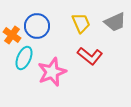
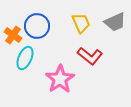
orange cross: moved 1 px right
cyan ellipse: moved 1 px right
pink star: moved 8 px right, 7 px down; rotated 12 degrees counterclockwise
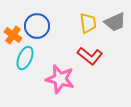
yellow trapezoid: moved 7 px right; rotated 15 degrees clockwise
pink star: rotated 24 degrees counterclockwise
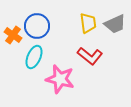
gray trapezoid: moved 2 px down
cyan ellipse: moved 9 px right, 1 px up
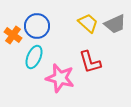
yellow trapezoid: rotated 40 degrees counterclockwise
red L-shape: moved 6 px down; rotated 35 degrees clockwise
pink star: moved 1 px up
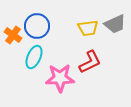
yellow trapezoid: moved 5 px down; rotated 130 degrees clockwise
red L-shape: rotated 100 degrees counterclockwise
pink star: rotated 16 degrees counterclockwise
